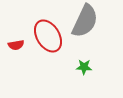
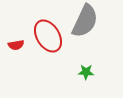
green star: moved 2 px right, 5 px down
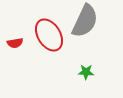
red ellipse: moved 1 px right, 1 px up
red semicircle: moved 1 px left, 2 px up
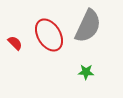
gray semicircle: moved 3 px right, 5 px down
red semicircle: rotated 126 degrees counterclockwise
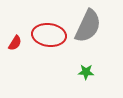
red ellipse: rotated 52 degrees counterclockwise
red semicircle: rotated 77 degrees clockwise
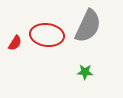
red ellipse: moved 2 px left
green star: moved 1 px left
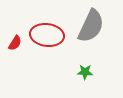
gray semicircle: moved 3 px right
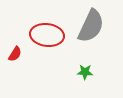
red semicircle: moved 11 px down
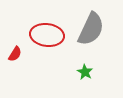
gray semicircle: moved 3 px down
green star: rotated 28 degrees clockwise
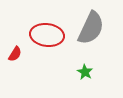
gray semicircle: moved 1 px up
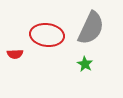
red semicircle: rotated 56 degrees clockwise
green star: moved 8 px up
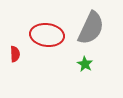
red semicircle: rotated 91 degrees counterclockwise
